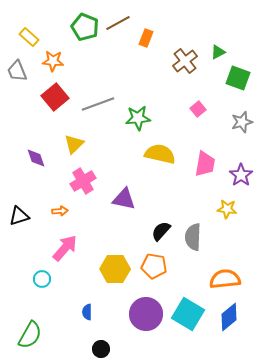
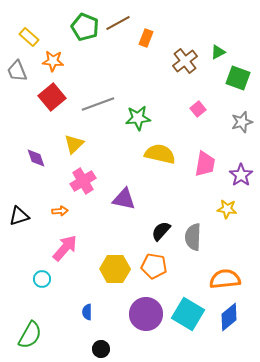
red square: moved 3 px left
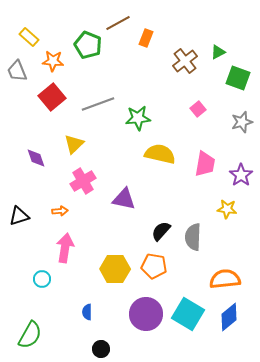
green pentagon: moved 3 px right, 18 px down
pink arrow: rotated 32 degrees counterclockwise
